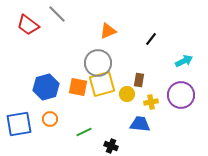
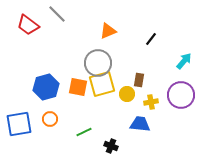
cyan arrow: rotated 24 degrees counterclockwise
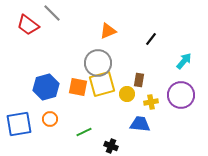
gray line: moved 5 px left, 1 px up
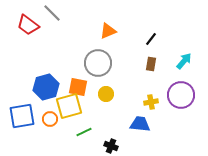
brown rectangle: moved 12 px right, 16 px up
yellow square: moved 33 px left, 22 px down
yellow circle: moved 21 px left
blue square: moved 3 px right, 8 px up
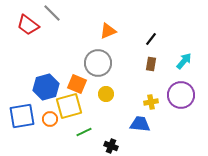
orange square: moved 1 px left, 3 px up; rotated 12 degrees clockwise
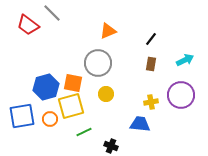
cyan arrow: moved 1 px right, 1 px up; rotated 24 degrees clockwise
orange square: moved 4 px left, 1 px up; rotated 12 degrees counterclockwise
yellow square: moved 2 px right
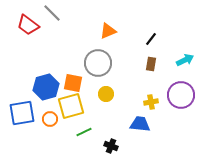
blue square: moved 3 px up
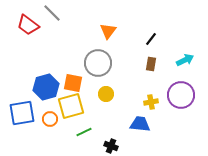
orange triangle: rotated 30 degrees counterclockwise
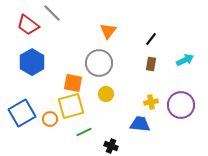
gray circle: moved 1 px right
blue hexagon: moved 14 px left, 25 px up; rotated 15 degrees counterclockwise
purple circle: moved 10 px down
blue square: rotated 20 degrees counterclockwise
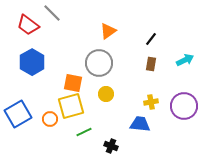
orange triangle: rotated 18 degrees clockwise
purple circle: moved 3 px right, 1 px down
blue square: moved 4 px left, 1 px down
